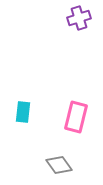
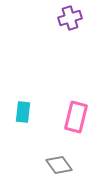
purple cross: moved 9 px left
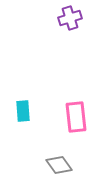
cyan rectangle: moved 1 px up; rotated 10 degrees counterclockwise
pink rectangle: rotated 20 degrees counterclockwise
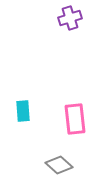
pink rectangle: moved 1 px left, 2 px down
gray diamond: rotated 12 degrees counterclockwise
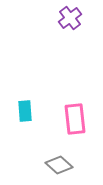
purple cross: rotated 20 degrees counterclockwise
cyan rectangle: moved 2 px right
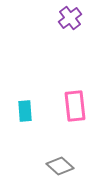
pink rectangle: moved 13 px up
gray diamond: moved 1 px right, 1 px down
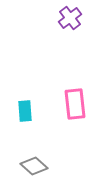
pink rectangle: moved 2 px up
gray diamond: moved 26 px left
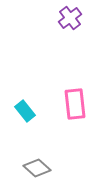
cyan rectangle: rotated 35 degrees counterclockwise
gray diamond: moved 3 px right, 2 px down
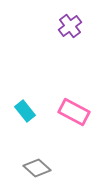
purple cross: moved 8 px down
pink rectangle: moved 1 px left, 8 px down; rotated 56 degrees counterclockwise
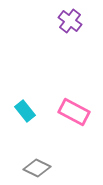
purple cross: moved 5 px up; rotated 15 degrees counterclockwise
gray diamond: rotated 16 degrees counterclockwise
